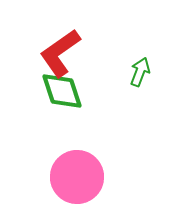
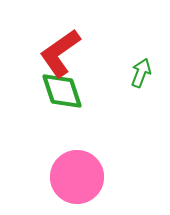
green arrow: moved 1 px right, 1 px down
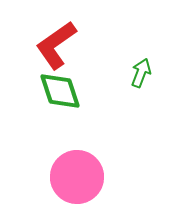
red L-shape: moved 4 px left, 8 px up
green diamond: moved 2 px left
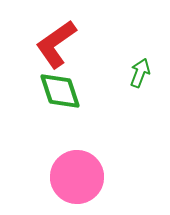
red L-shape: moved 1 px up
green arrow: moved 1 px left
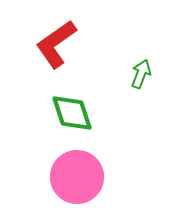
green arrow: moved 1 px right, 1 px down
green diamond: moved 12 px right, 22 px down
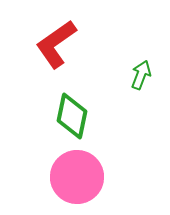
green arrow: moved 1 px down
green diamond: moved 3 px down; rotated 30 degrees clockwise
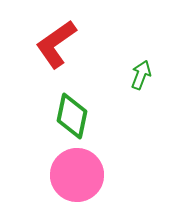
pink circle: moved 2 px up
